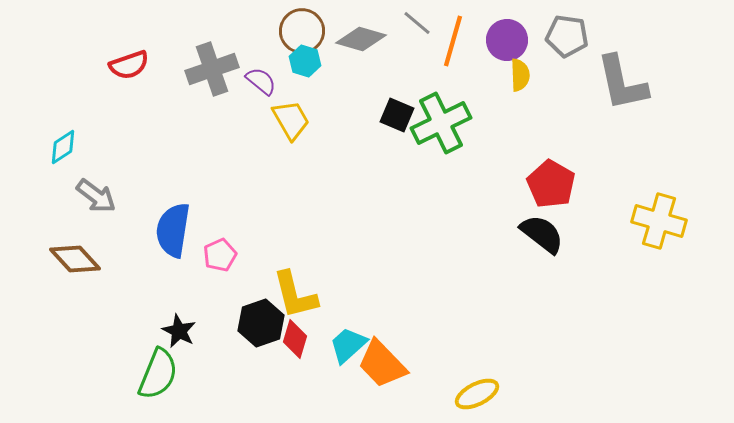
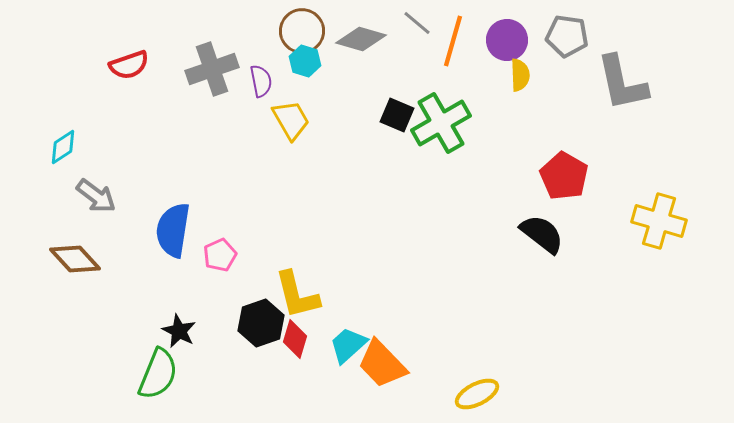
purple semicircle: rotated 40 degrees clockwise
green cross: rotated 4 degrees counterclockwise
red pentagon: moved 13 px right, 8 px up
yellow L-shape: moved 2 px right
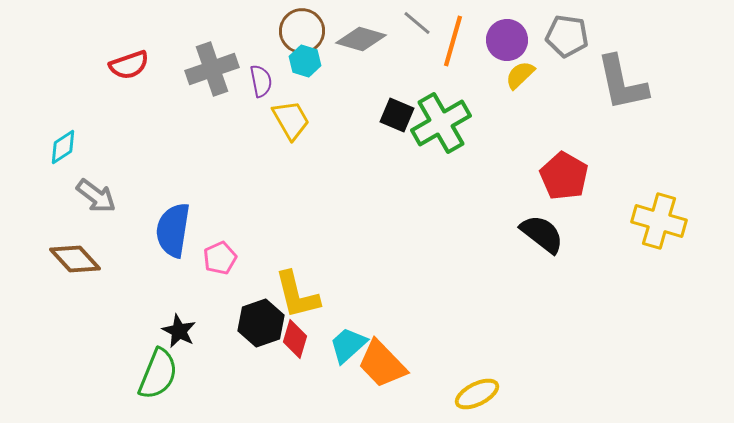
yellow semicircle: rotated 132 degrees counterclockwise
pink pentagon: moved 3 px down
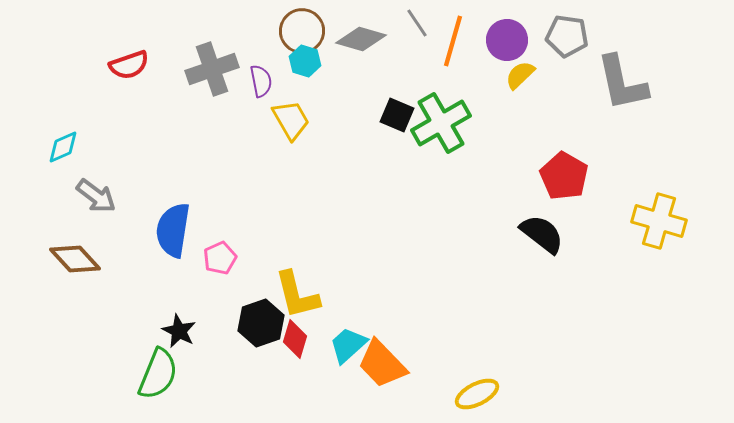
gray line: rotated 16 degrees clockwise
cyan diamond: rotated 9 degrees clockwise
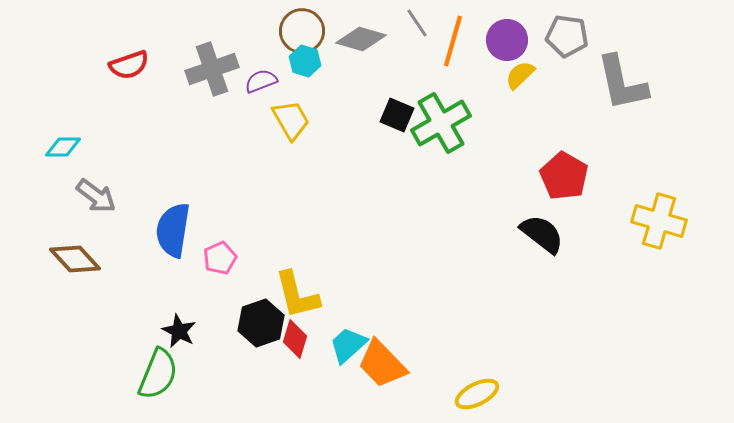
purple semicircle: rotated 100 degrees counterclockwise
cyan diamond: rotated 24 degrees clockwise
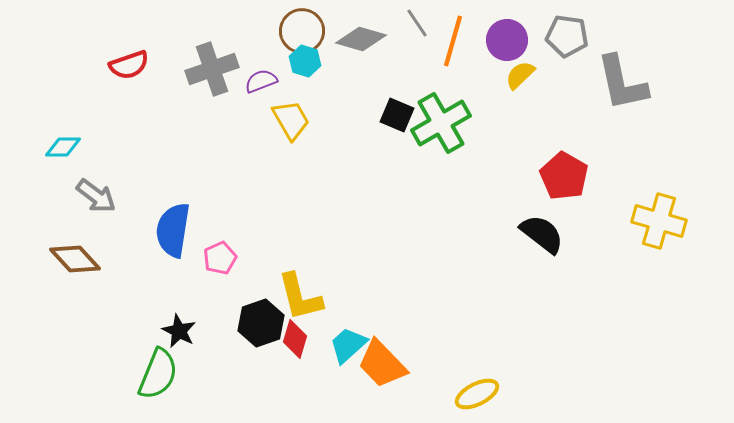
yellow L-shape: moved 3 px right, 2 px down
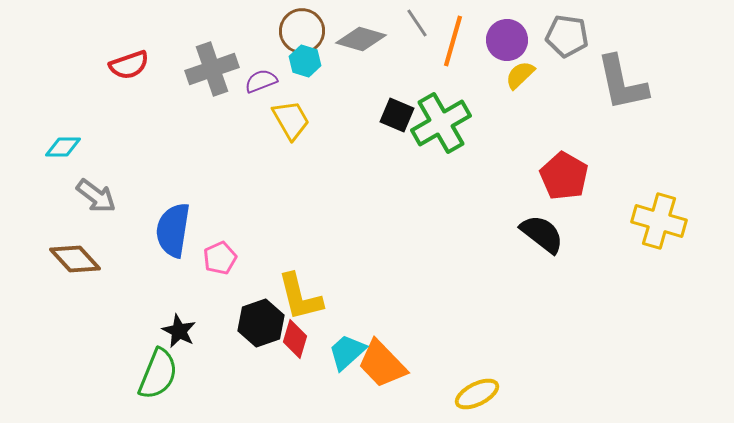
cyan trapezoid: moved 1 px left, 7 px down
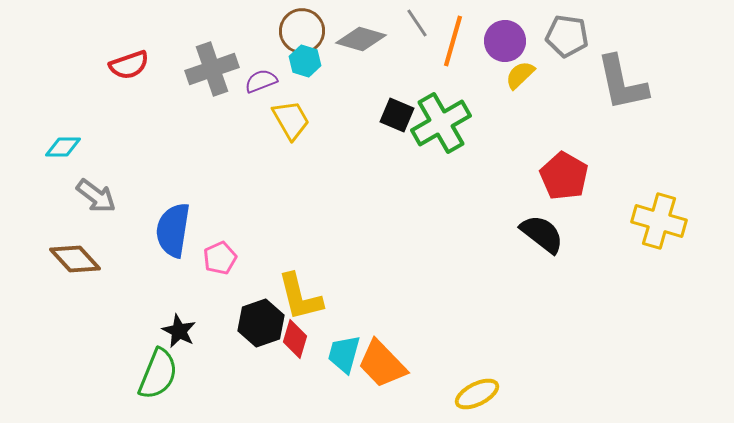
purple circle: moved 2 px left, 1 px down
cyan trapezoid: moved 3 px left, 2 px down; rotated 33 degrees counterclockwise
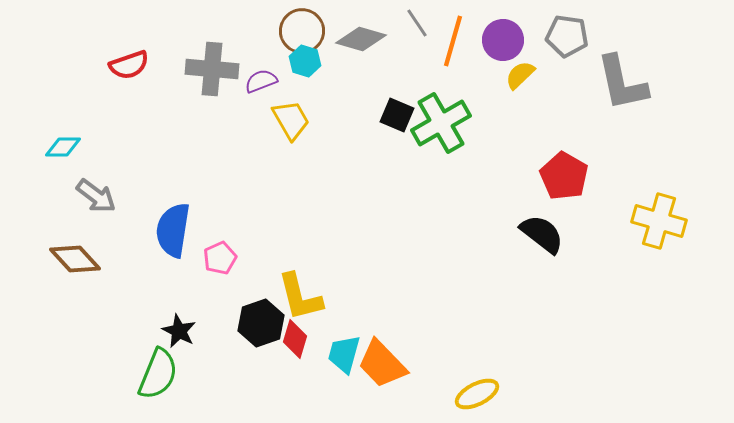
purple circle: moved 2 px left, 1 px up
gray cross: rotated 24 degrees clockwise
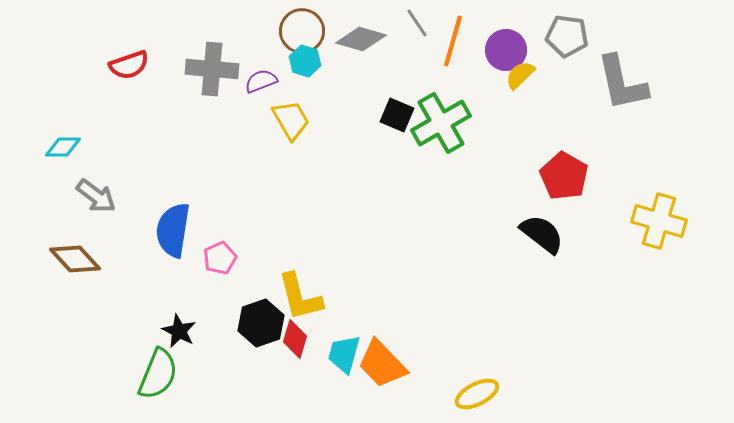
purple circle: moved 3 px right, 10 px down
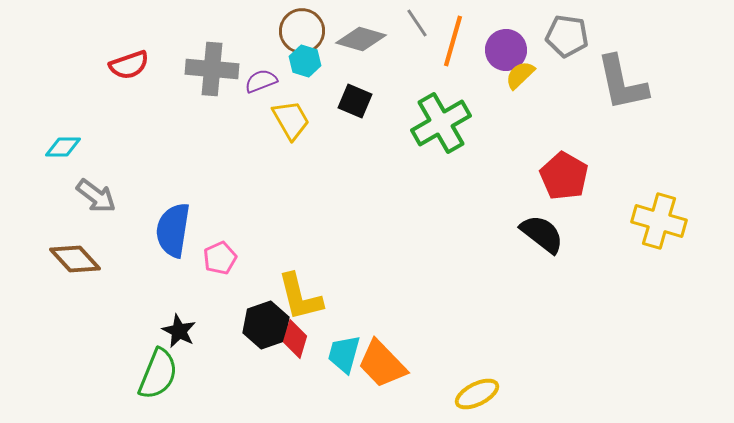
black square: moved 42 px left, 14 px up
black hexagon: moved 5 px right, 2 px down
